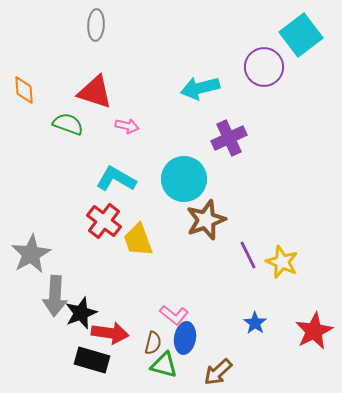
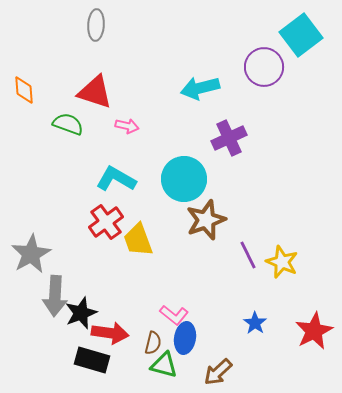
red cross: moved 2 px right, 1 px down; rotated 16 degrees clockwise
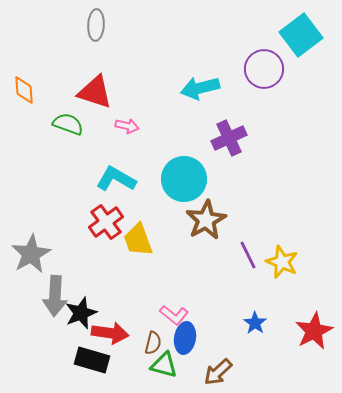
purple circle: moved 2 px down
brown star: rotated 9 degrees counterclockwise
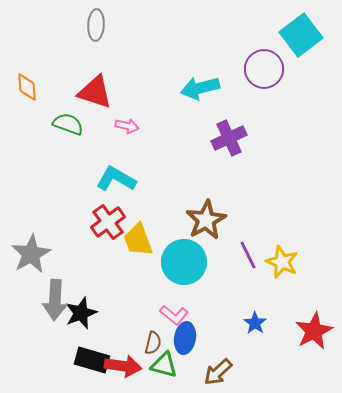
orange diamond: moved 3 px right, 3 px up
cyan circle: moved 83 px down
red cross: moved 2 px right
gray arrow: moved 4 px down
red arrow: moved 13 px right, 33 px down
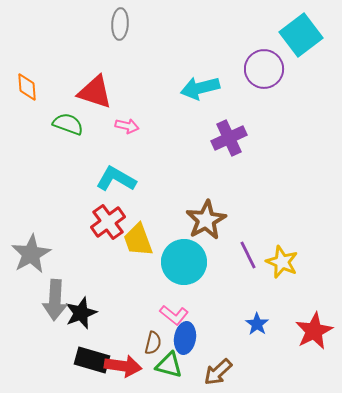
gray ellipse: moved 24 px right, 1 px up
blue star: moved 2 px right, 1 px down
green triangle: moved 5 px right
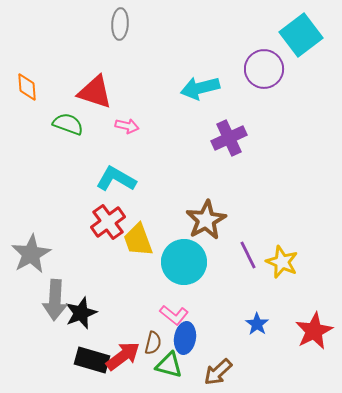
red arrow: moved 10 px up; rotated 45 degrees counterclockwise
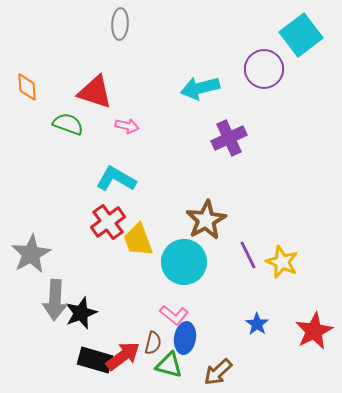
black rectangle: moved 3 px right
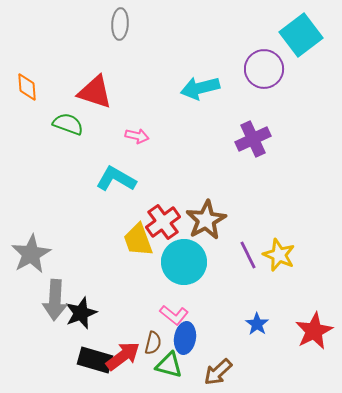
pink arrow: moved 10 px right, 10 px down
purple cross: moved 24 px right, 1 px down
red cross: moved 55 px right
yellow star: moved 3 px left, 7 px up
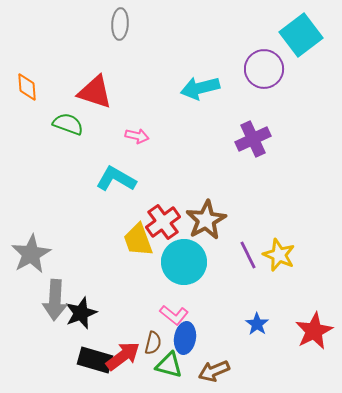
brown arrow: moved 4 px left, 1 px up; rotated 20 degrees clockwise
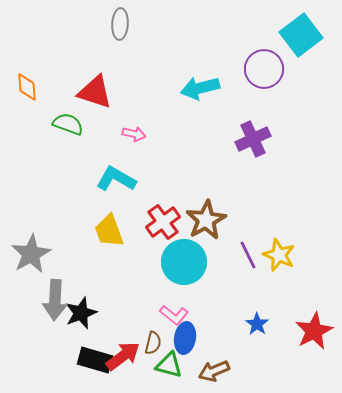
pink arrow: moved 3 px left, 2 px up
yellow trapezoid: moved 29 px left, 9 px up
